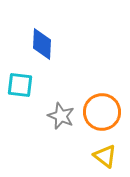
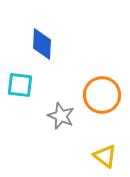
orange circle: moved 17 px up
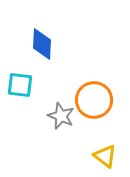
orange circle: moved 8 px left, 5 px down
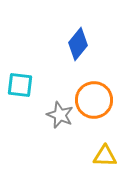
blue diamond: moved 36 px right; rotated 36 degrees clockwise
gray star: moved 1 px left, 1 px up
yellow triangle: rotated 35 degrees counterclockwise
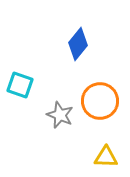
cyan square: rotated 12 degrees clockwise
orange circle: moved 6 px right, 1 px down
yellow triangle: moved 1 px right, 1 px down
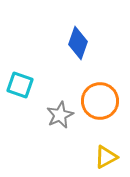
blue diamond: moved 1 px up; rotated 20 degrees counterclockwise
gray star: rotated 24 degrees clockwise
yellow triangle: rotated 30 degrees counterclockwise
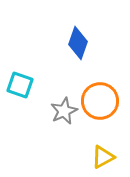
gray star: moved 4 px right, 4 px up
yellow triangle: moved 3 px left
